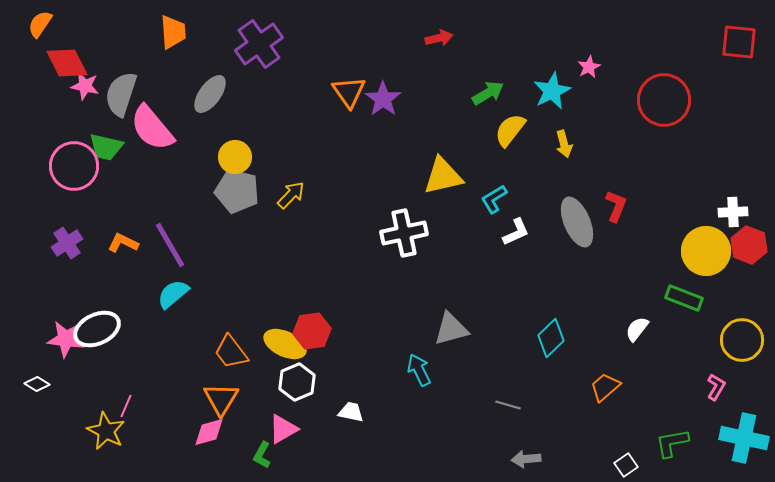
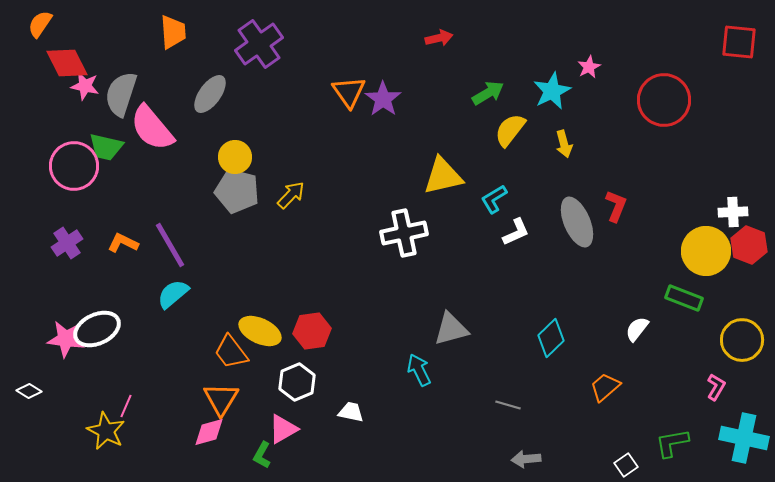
yellow ellipse at (285, 344): moved 25 px left, 13 px up
white diamond at (37, 384): moved 8 px left, 7 px down
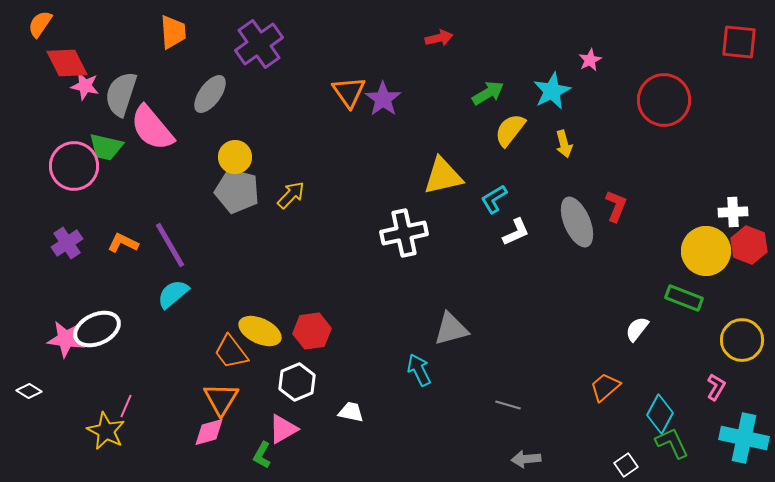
pink star at (589, 67): moved 1 px right, 7 px up
cyan diamond at (551, 338): moved 109 px right, 76 px down; rotated 18 degrees counterclockwise
green L-shape at (672, 443): rotated 75 degrees clockwise
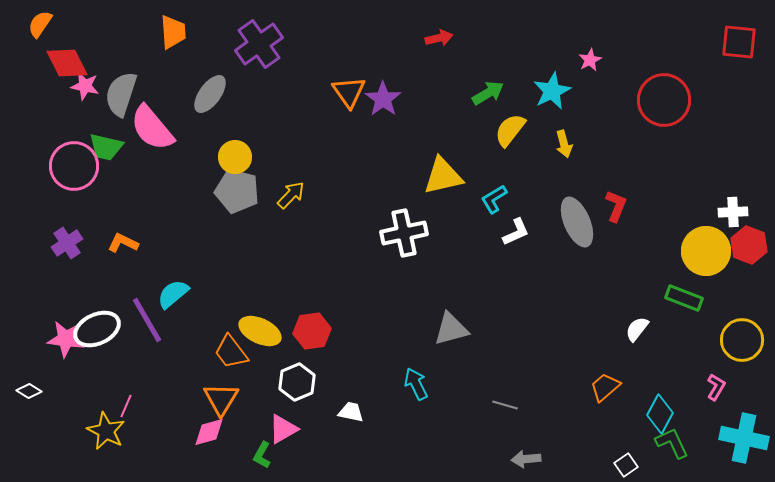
purple line at (170, 245): moved 23 px left, 75 px down
cyan arrow at (419, 370): moved 3 px left, 14 px down
gray line at (508, 405): moved 3 px left
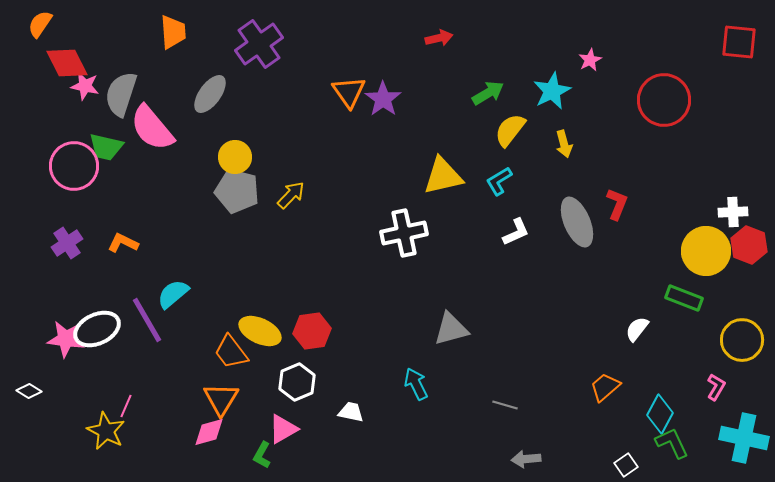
cyan L-shape at (494, 199): moved 5 px right, 18 px up
red L-shape at (616, 206): moved 1 px right, 2 px up
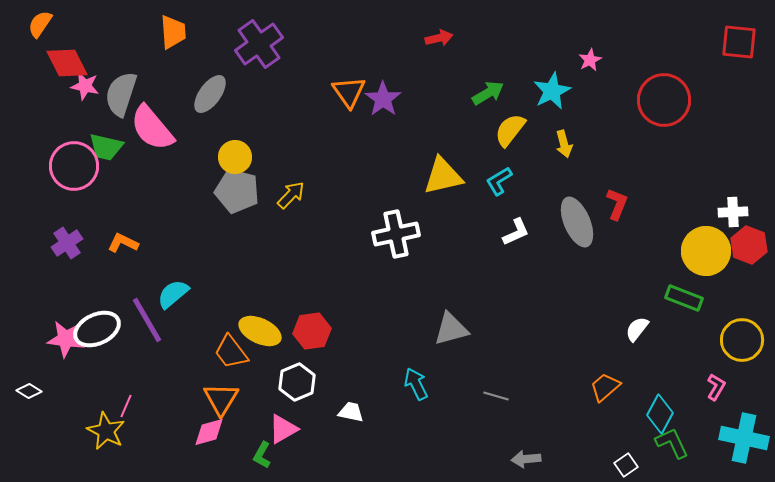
white cross at (404, 233): moved 8 px left, 1 px down
gray line at (505, 405): moved 9 px left, 9 px up
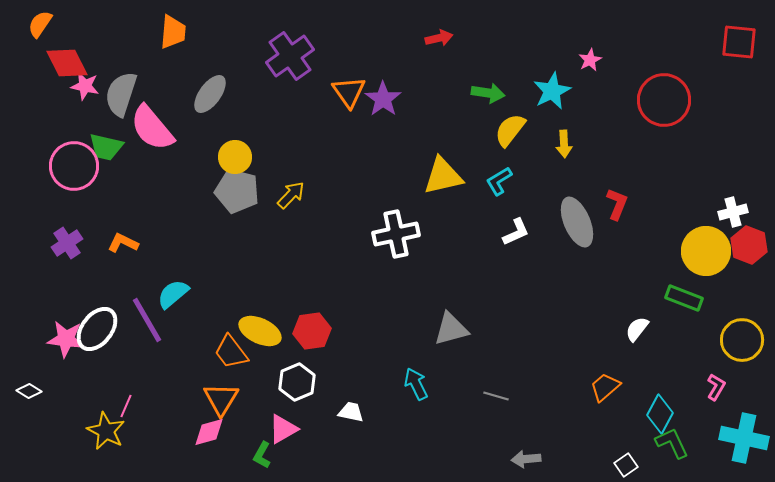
orange trapezoid at (173, 32): rotated 9 degrees clockwise
purple cross at (259, 44): moved 31 px right, 12 px down
green arrow at (488, 93): rotated 40 degrees clockwise
yellow arrow at (564, 144): rotated 12 degrees clockwise
white cross at (733, 212): rotated 12 degrees counterclockwise
white ellipse at (97, 329): rotated 27 degrees counterclockwise
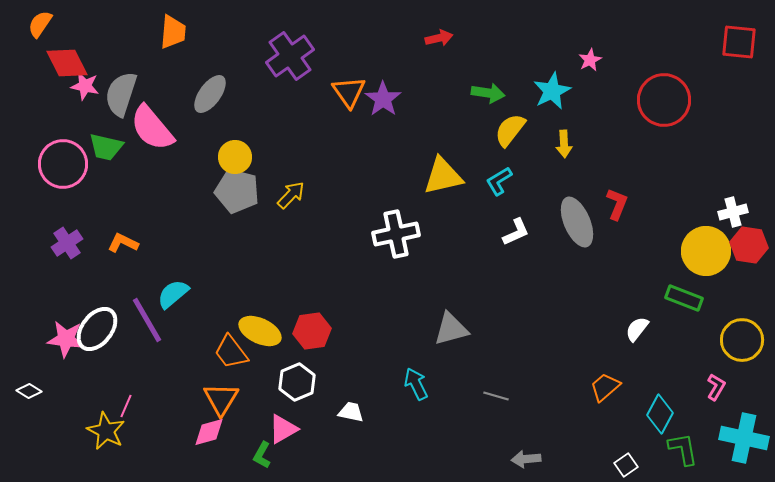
pink circle at (74, 166): moved 11 px left, 2 px up
red hexagon at (749, 245): rotated 12 degrees counterclockwise
green L-shape at (672, 443): moved 11 px right, 6 px down; rotated 15 degrees clockwise
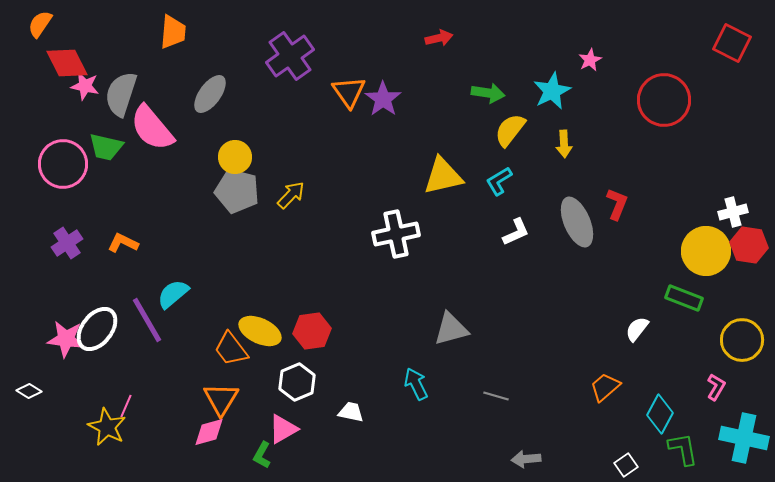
red square at (739, 42): moved 7 px left, 1 px down; rotated 21 degrees clockwise
orange trapezoid at (231, 352): moved 3 px up
yellow star at (106, 431): moved 1 px right, 4 px up
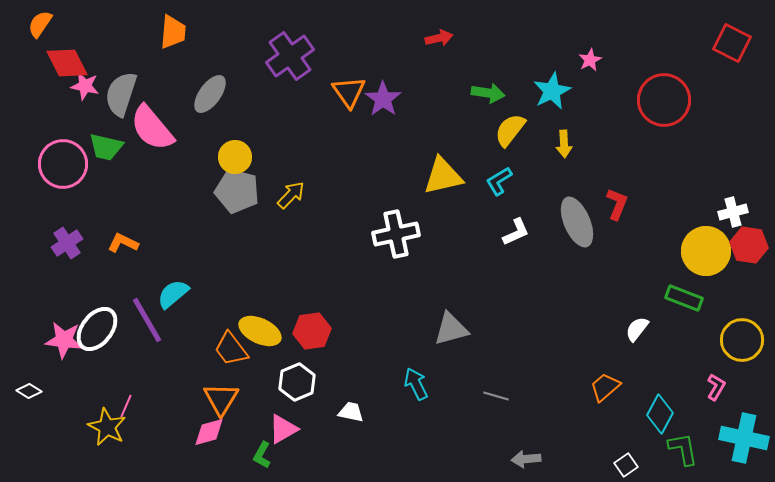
pink star at (66, 339): moved 2 px left, 1 px down
